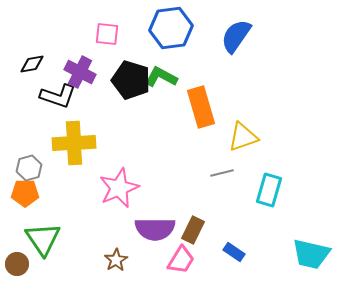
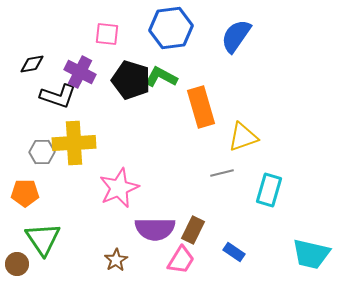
gray hexagon: moved 13 px right, 16 px up; rotated 15 degrees clockwise
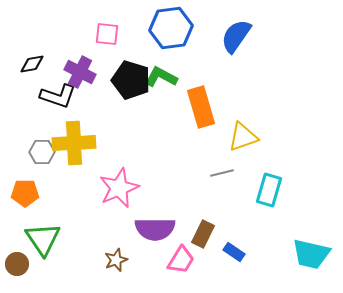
brown rectangle: moved 10 px right, 4 px down
brown star: rotated 10 degrees clockwise
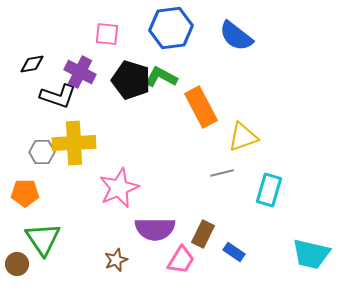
blue semicircle: rotated 87 degrees counterclockwise
orange rectangle: rotated 12 degrees counterclockwise
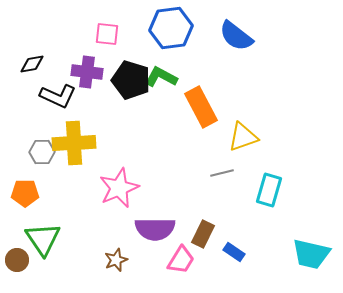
purple cross: moved 7 px right; rotated 20 degrees counterclockwise
black L-shape: rotated 6 degrees clockwise
brown circle: moved 4 px up
